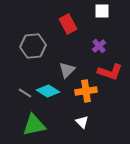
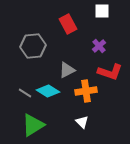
gray triangle: rotated 18 degrees clockwise
green triangle: moved 1 px left; rotated 20 degrees counterclockwise
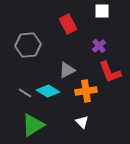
gray hexagon: moved 5 px left, 1 px up
red L-shape: rotated 50 degrees clockwise
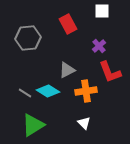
gray hexagon: moved 7 px up
white triangle: moved 2 px right, 1 px down
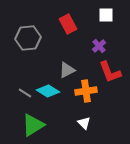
white square: moved 4 px right, 4 px down
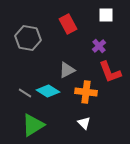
gray hexagon: rotated 15 degrees clockwise
orange cross: moved 1 px down; rotated 15 degrees clockwise
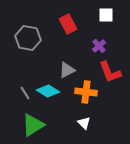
gray line: rotated 24 degrees clockwise
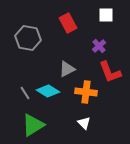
red rectangle: moved 1 px up
gray triangle: moved 1 px up
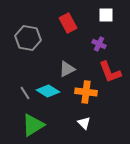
purple cross: moved 2 px up; rotated 24 degrees counterclockwise
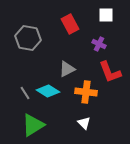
red rectangle: moved 2 px right, 1 px down
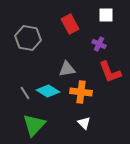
gray triangle: rotated 18 degrees clockwise
orange cross: moved 5 px left
green triangle: moved 1 px right; rotated 15 degrees counterclockwise
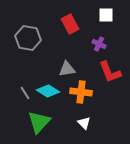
green triangle: moved 5 px right, 3 px up
